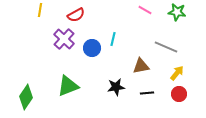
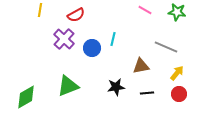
green diamond: rotated 25 degrees clockwise
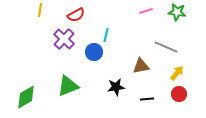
pink line: moved 1 px right, 1 px down; rotated 48 degrees counterclockwise
cyan line: moved 7 px left, 4 px up
blue circle: moved 2 px right, 4 px down
black line: moved 6 px down
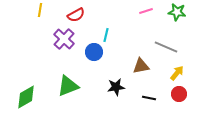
black line: moved 2 px right, 1 px up; rotated 16 degrees clockwise
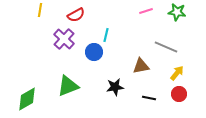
black star: moved 1 px left
green diamond: moved 1 px right, 2 px down
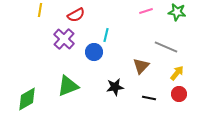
brown triangle: rotated 36 degrees counterclockwise
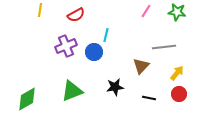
pink line: rotated 40 degrees counterclockwise
purple cross: moved 2 px right, 7 px down; rotated 25 degrees clockwise
gray line: moved 2 px left; rotated 30 degrees counterclockwise
green triangle: moved 4 px right, 5 px down
